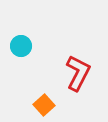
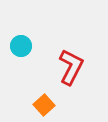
red L-shape: moved 7 px left, 6 px up
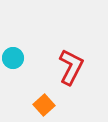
cyan circle: moved 8 px left, 12 px down
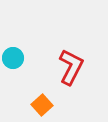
orange square: moved 2 px left
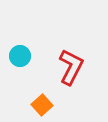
cyan circle: moved 7 px right, 2 px up
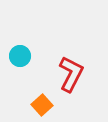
red L-shape: moved 7 px down
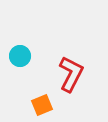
orange square: rotated 20 degrees clockwise
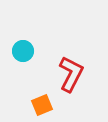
cyan circle: moved 3 px right, 5 px up
